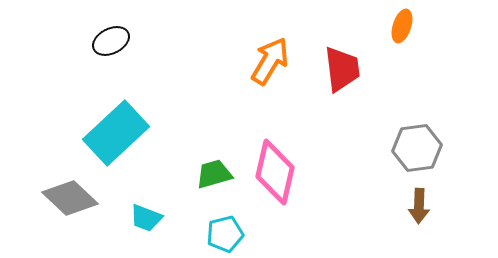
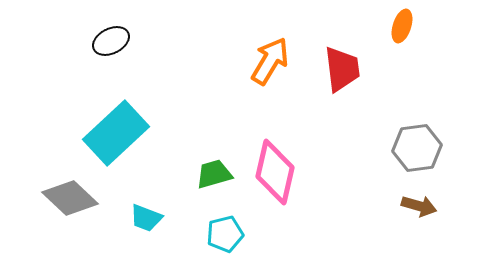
brown arrow: rotated 76 degrees counterclockwise
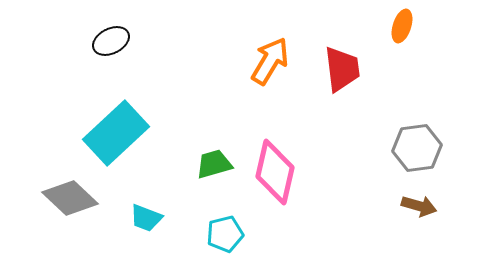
green trapezoid: moved 10 px up
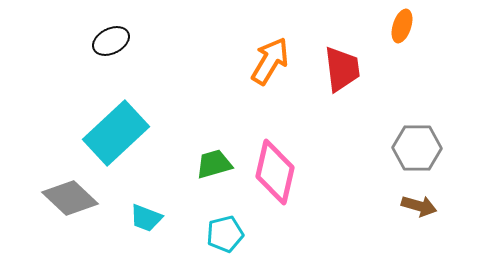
gray hexagon: rotated 9 degrees clockwise
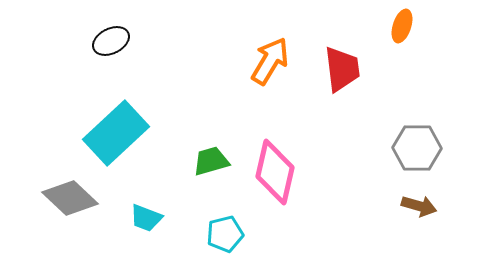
green trapezoid: moved 3 px left, 3 px up
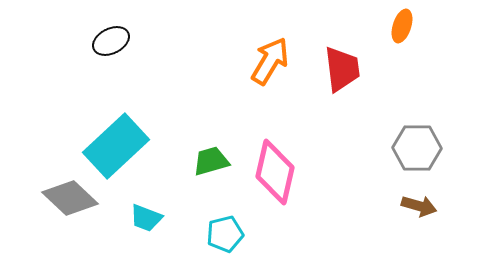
cyan rectangle: moved 13 px down
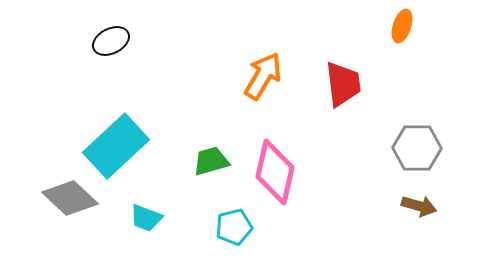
orange arrow: moved 7 px left, 15 px down
red trapezoid: moved 1 px right, 15 px down
cyan pentagon: moved 9 px right, 7 px up
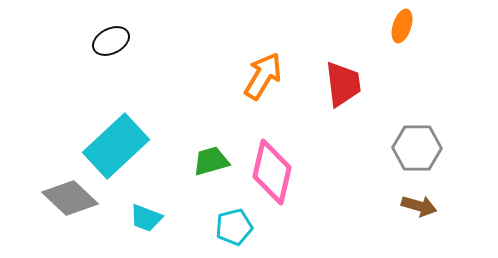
pink diamond: moved 3 px left
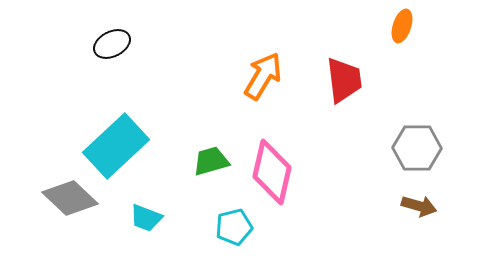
black ellipse: moved 1 px right, 3 px down
red trapezoid: moved 1 px right, 4 px up
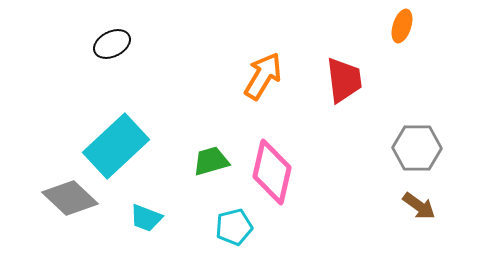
brown arrow: rotated 20 degrees clockwise
